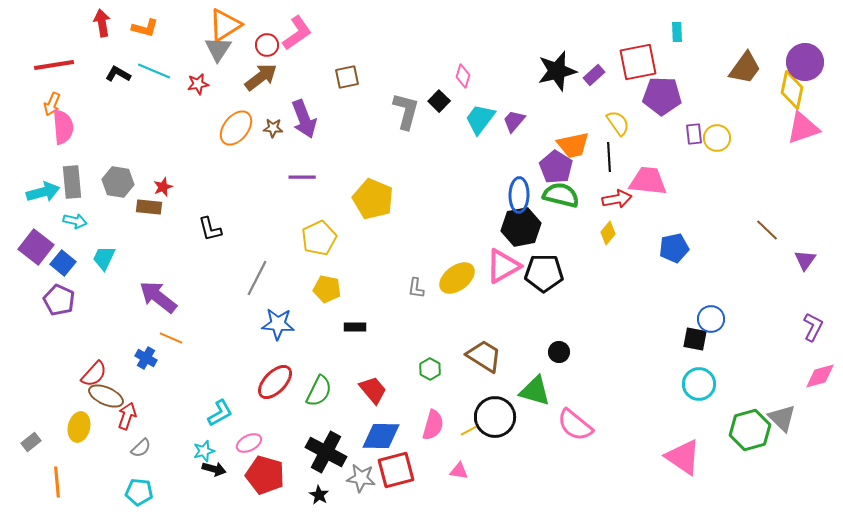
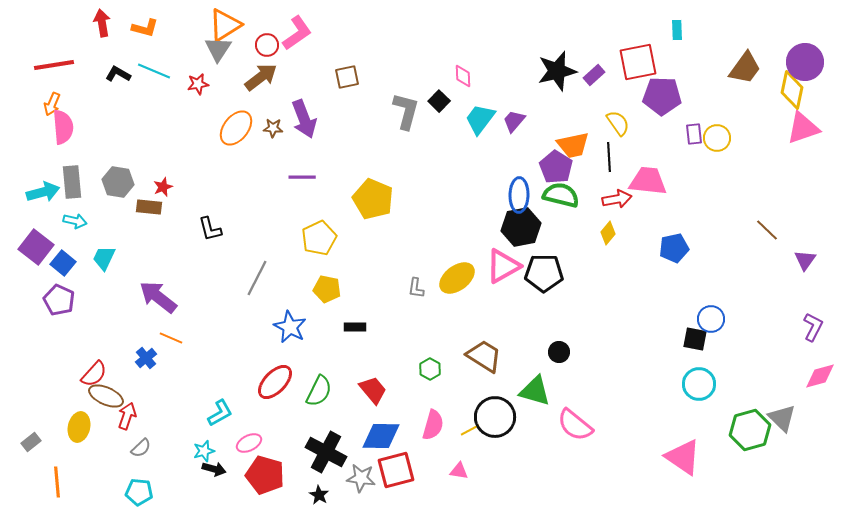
cyan rectangle at (677, 32): moved 2 px up
pink diamond at (463, 76): rotated 20 degrees counterclockwise
blue star at (278, 324): moved 12 px right, 3 px down; rotated 24 degrees clockwise
blue cross at (146, 358): rotated 20 degrees clockwise
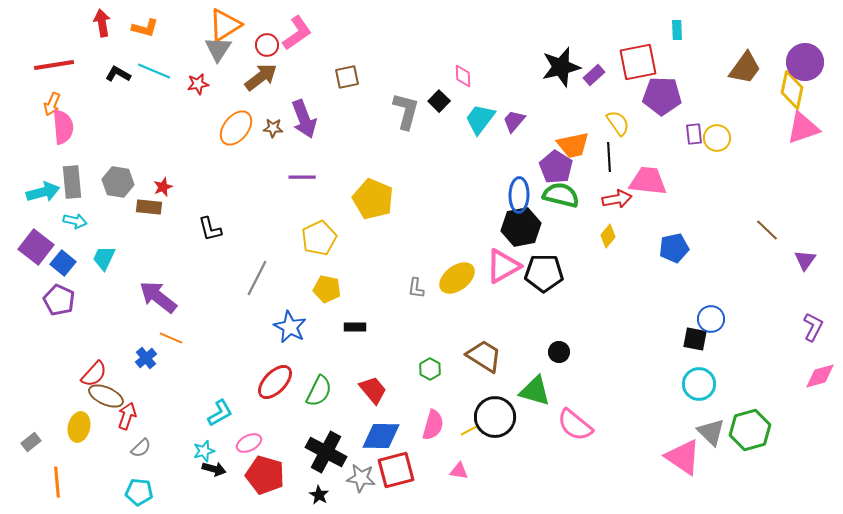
black star at (557, 71): moved 4 px right, 4 px up
yellow diamond at (608, 233): moved 3 px down
gray triangle at (782, 418): moved 71 px left, 14 px down
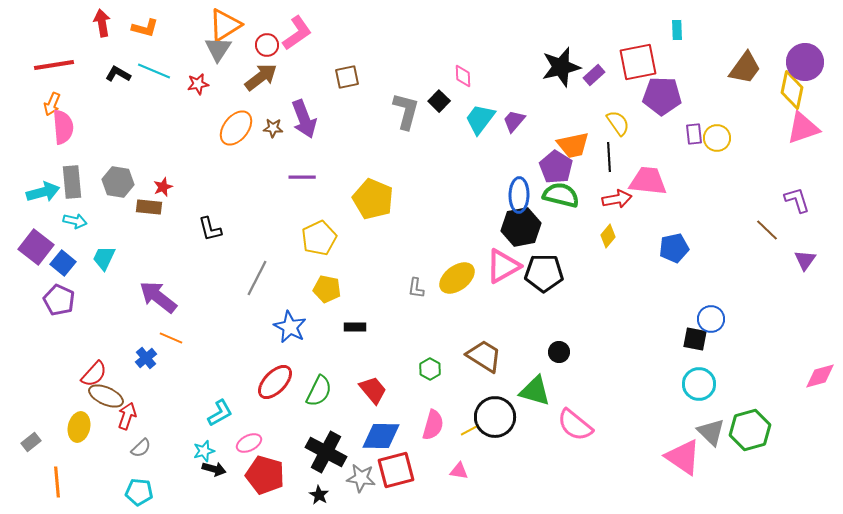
purple L-shape at (813, 327): moved 16 px left, 127 px up; rotated 44 degrees counterclockwise
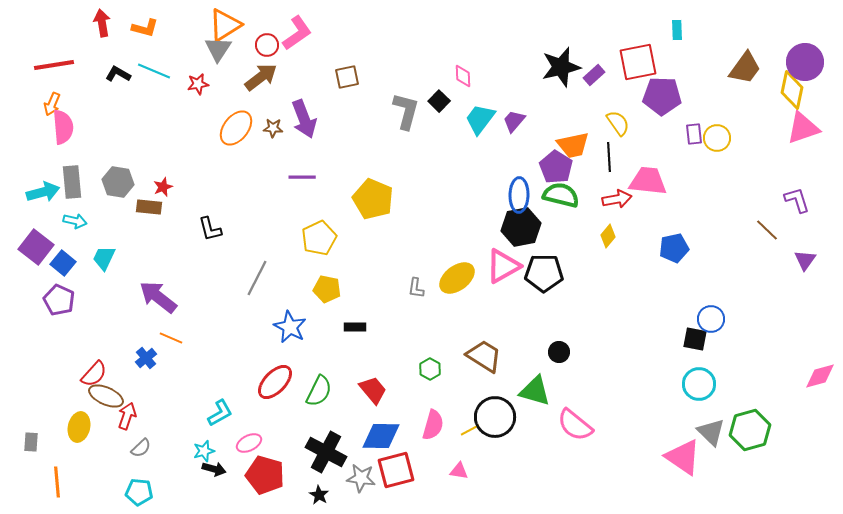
gray rectangle at (31, 442): rotated 48 degrees counterclockwise
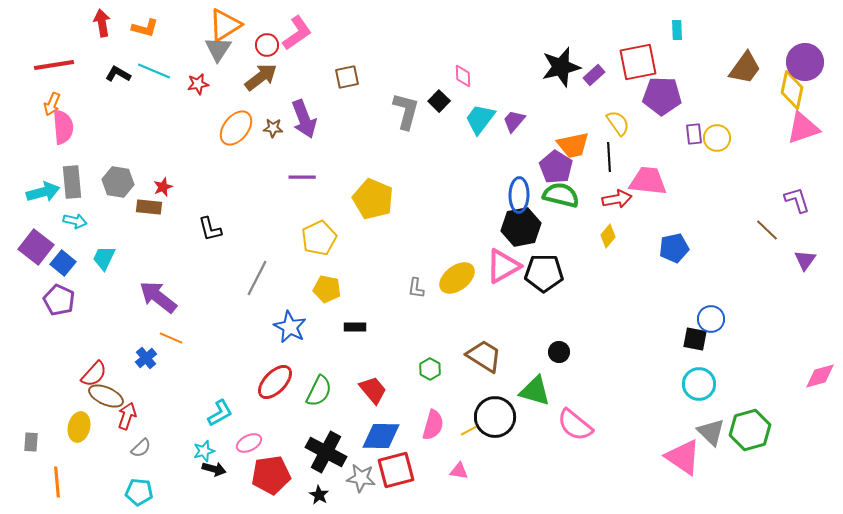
red pentagon at (265, 475): moved 6 px right; rotated 24 degrees counterclockwise
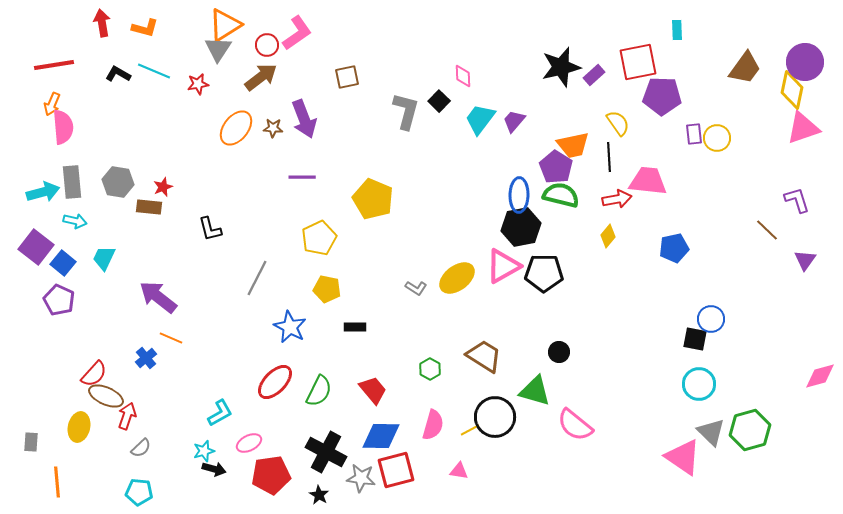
gray L-shape at (416, 288): rotated 65 degrees counterclockwise
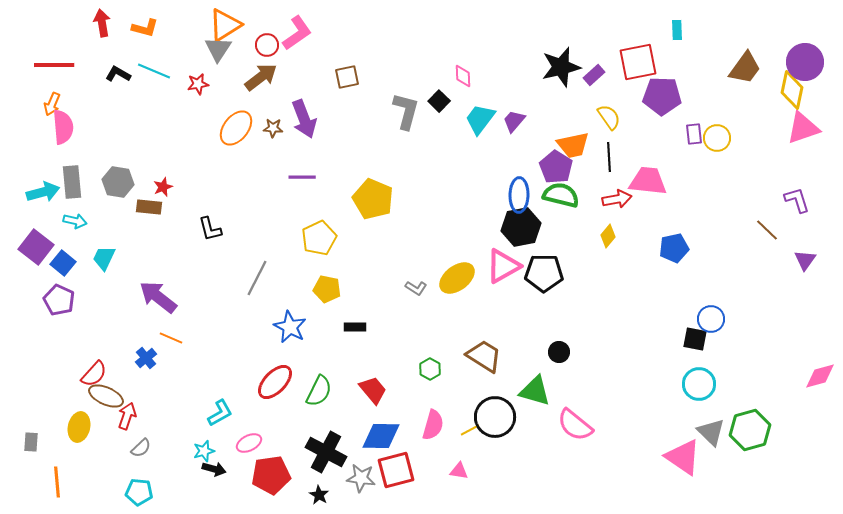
red line at (54, 65): rotated 9 degrees clockwise
yellow semicircle at (618, 123): moved 9 px left, 6 px up
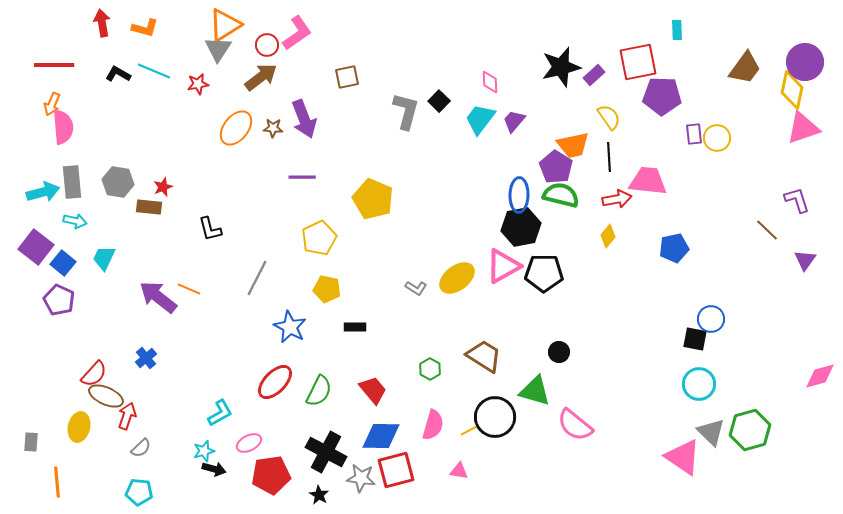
pink diamond at (463, 76): moved 27 px right, 6 px down
orange line at (171, 338): moved 18 px right, 49 px up
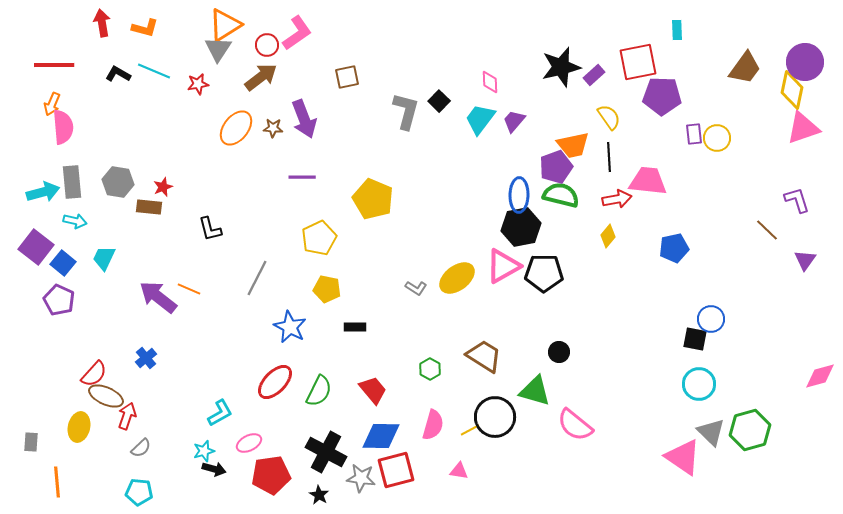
purple pentagon at (556, 167): rotated 20 degrees clockwise
